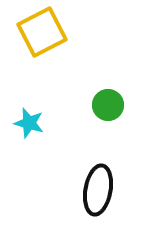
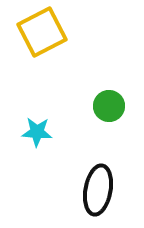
green circle: moved 1 px right, 1 px down
cyan star: moved 8 px right, 9 px down; rotated 12 degrees counterclockwise
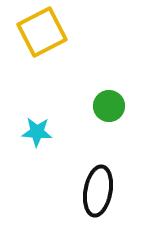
black ellipse: moved 1 px down
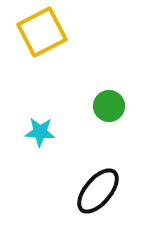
cyan star: moved 3 px right
black ellipse: rotated 30 degrees clockwise
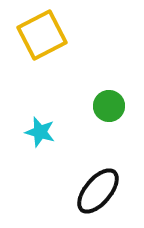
yellow square: moved 3 px down
cyan star: rotated 12 degrees clockwise
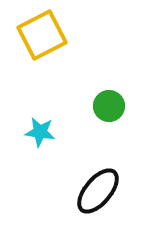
cyan star: rotated 8 degrees counterclockwise
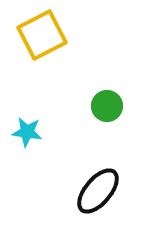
green circle: moved 2 px left
cyan star: moved 13 px left
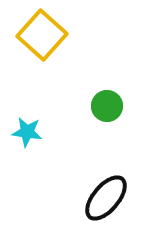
yellow square: rotated 21 degrees counterclockwise
black ellipse: moved 8 px right, 7 px down
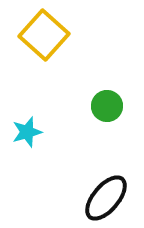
yellow square: moved 2 px right
cyan star: rotated 24 degrees counterclockwise
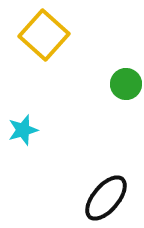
green circle: moved 19 px right, 22 px up
cyan star: moved 4 px left, 2 px up
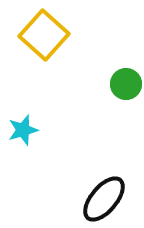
black ellipse: moved 2 px left, 1 px down
